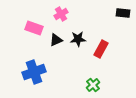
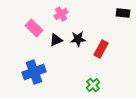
pink rectangle: rotated 24 degrees clockwise
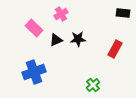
red rectangle: moved 14 px right
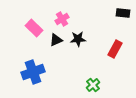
pink cross: moved 1 px right, 5 px down
blue cross: moved 1 px left
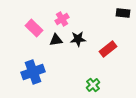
black triangle: rotated 16 degrees clockwise
red rectangle: moved 7 px left; rotated 24 degrees clockwise
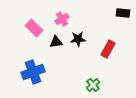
black triangle: moved 2 px down
red rectangle: rotated 24 degrees counterclockwise
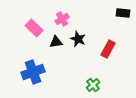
black star: rotated 28 degrees clockwise
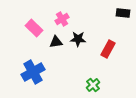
black star: rotated 21 degrees counterclockwise
blue cross: rotated 10 degrees counterclockwise
